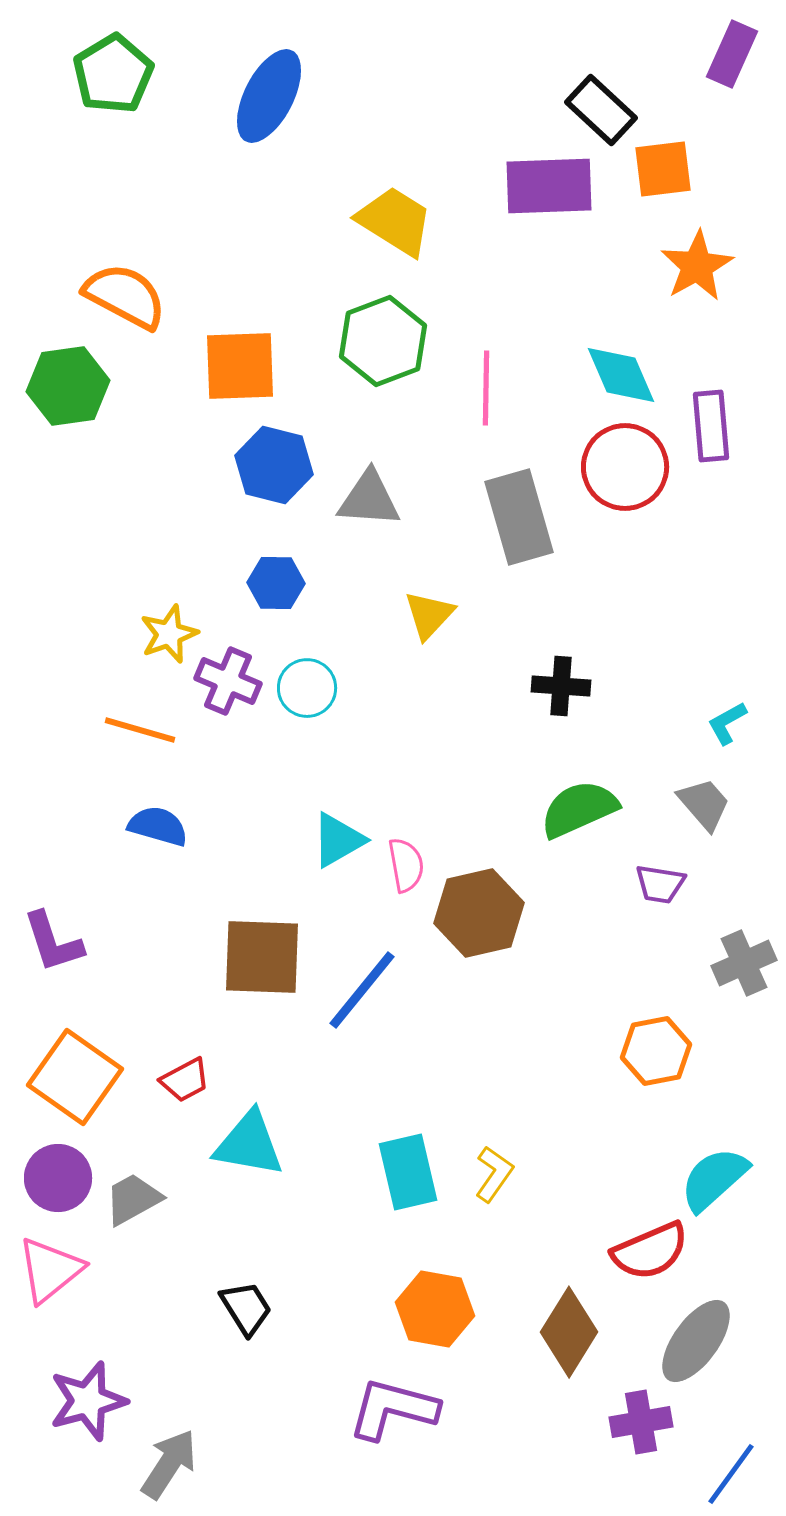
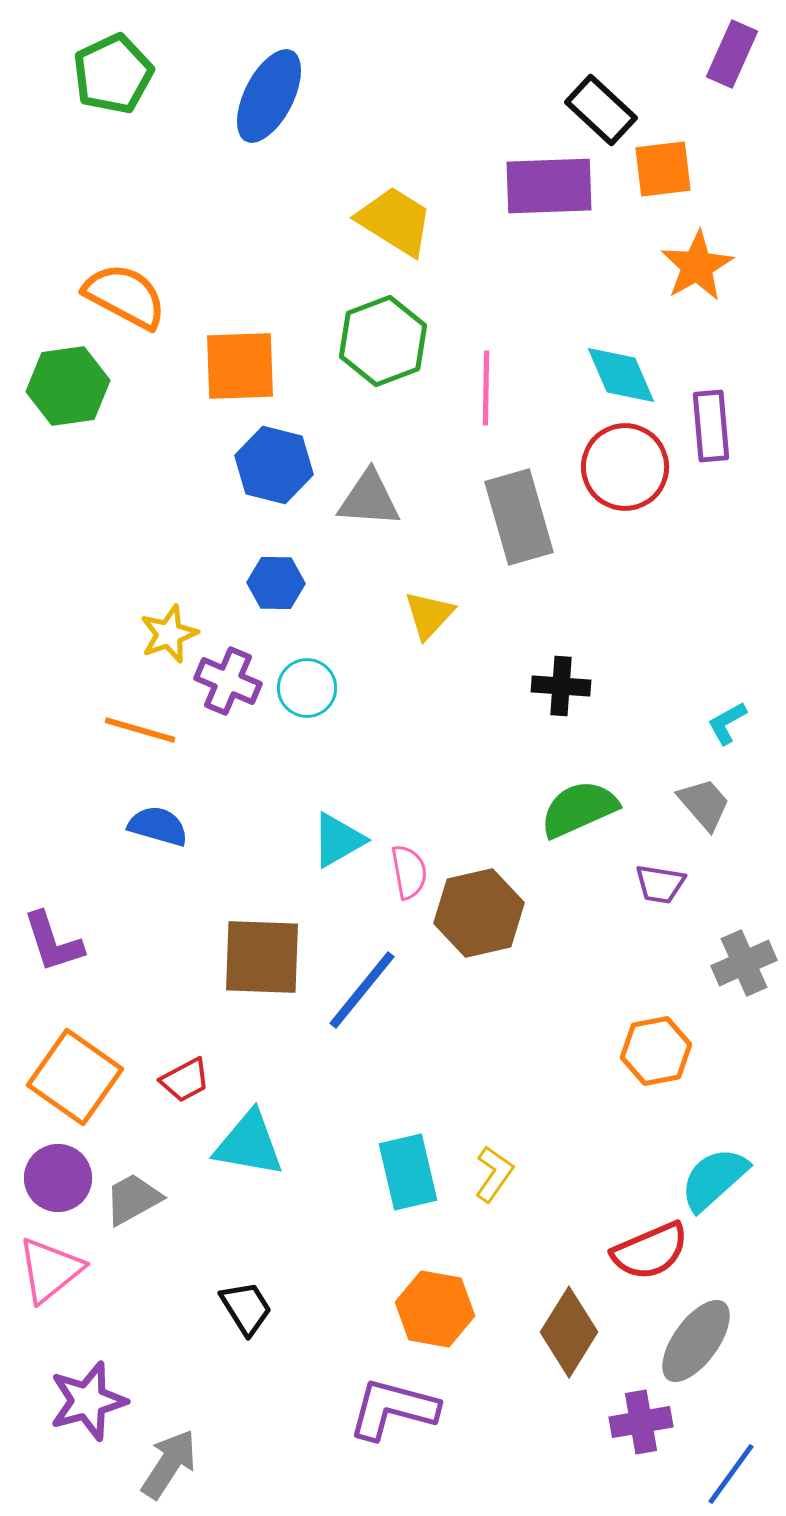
green pentagon at (113, 74): rotated 6 degrees clockwise
pink semicircle at (406, 865): moved 3 px right, 7 px down
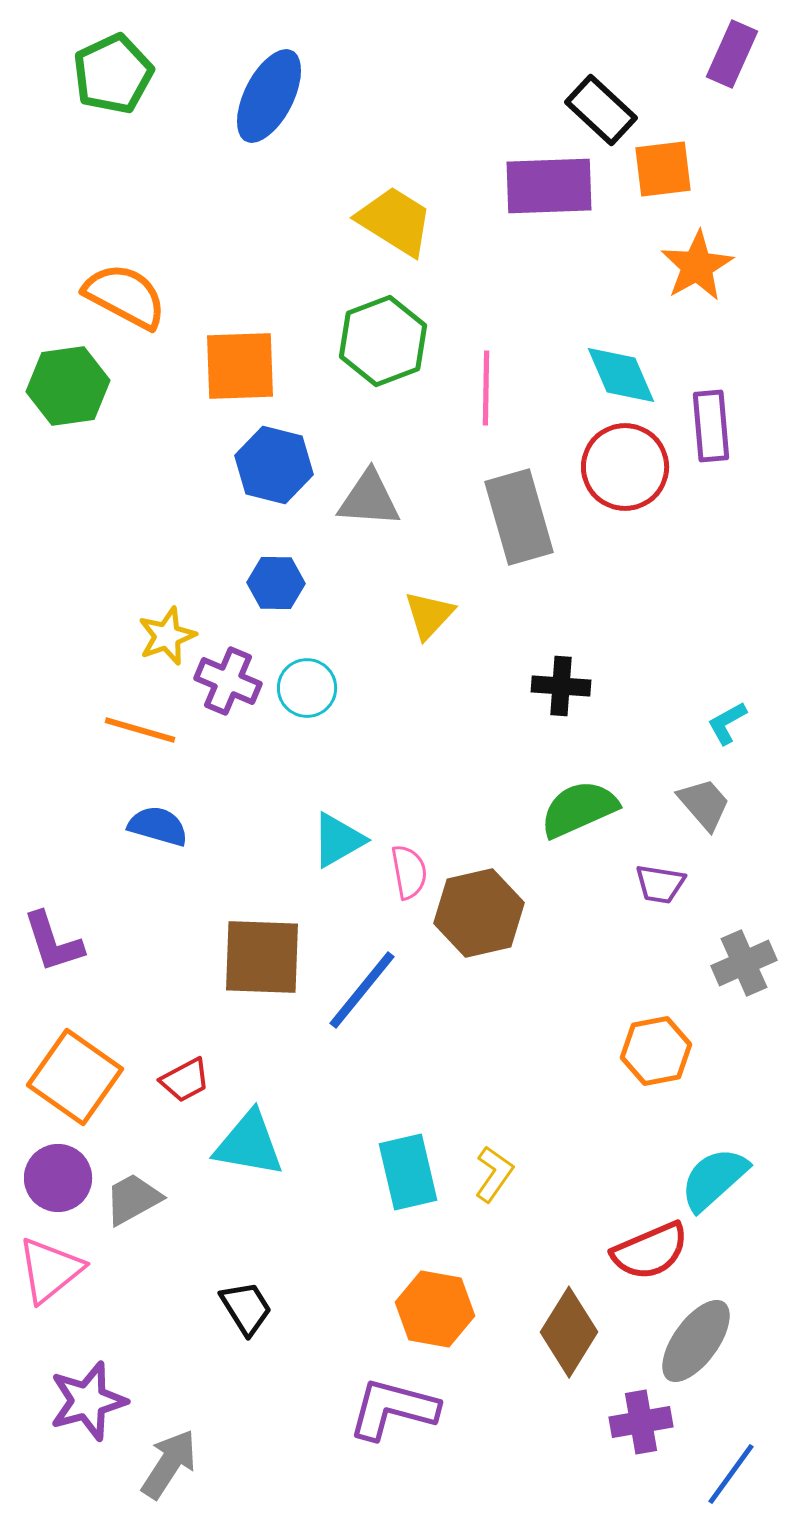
yellow star at (169, 634): moved 2 px left, 2 px down
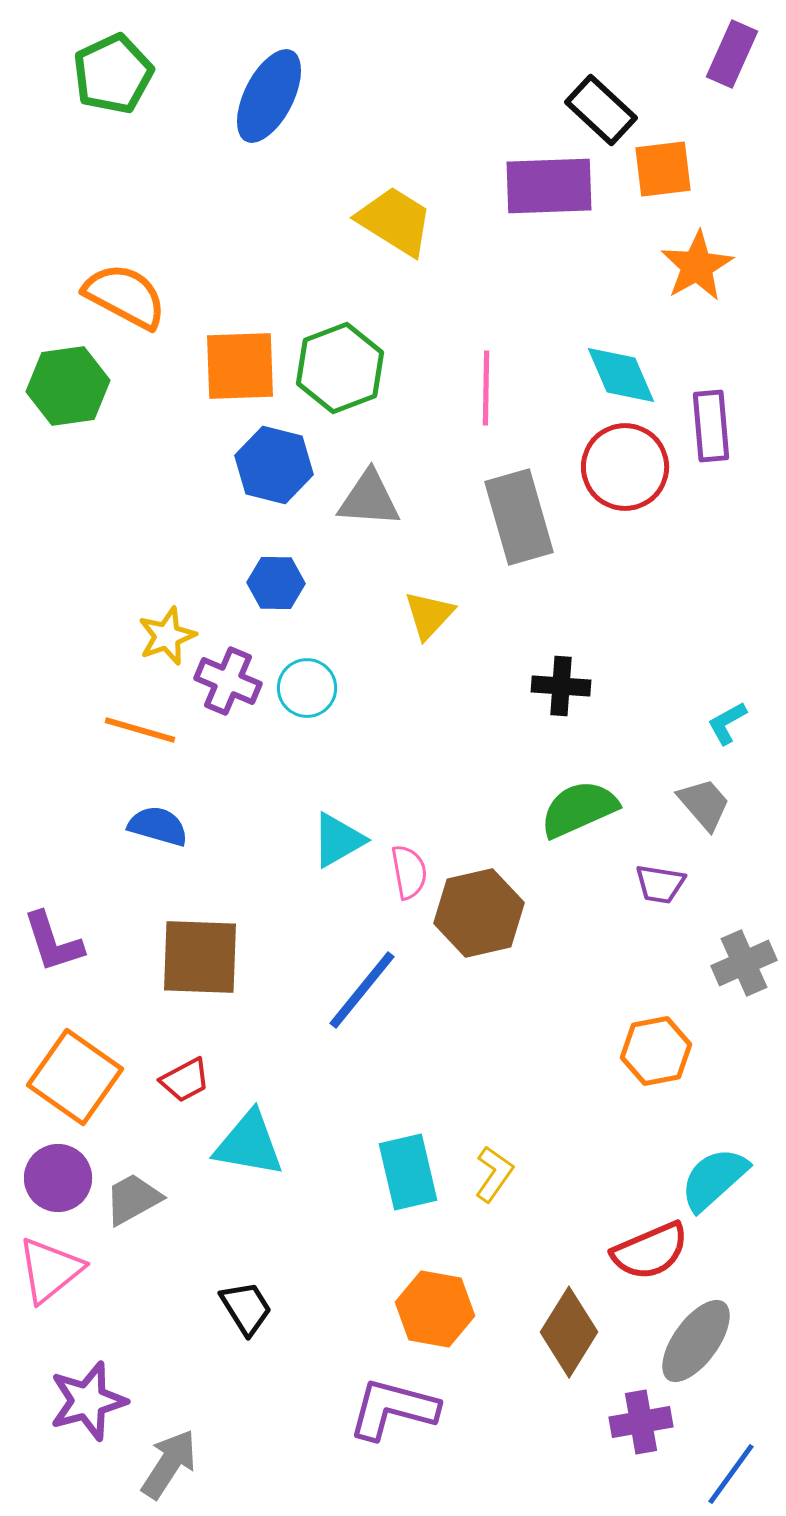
green hexagon at (383, 341): moved 43 px left, 27 px down
brown square at (262, 957): moved 62 px left
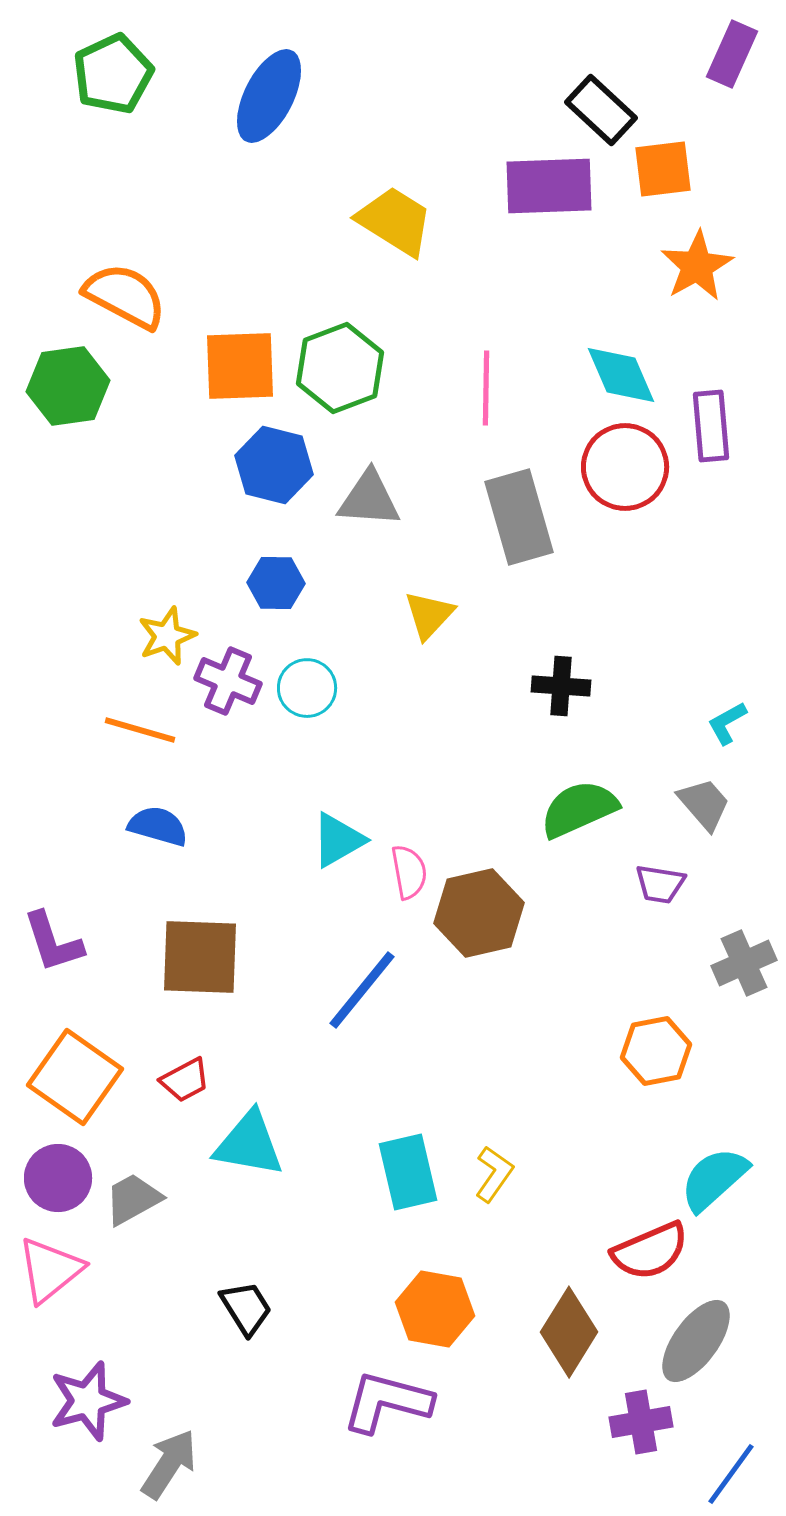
purple L-shape at (393, 1409): moved 6 px left, 7 px up
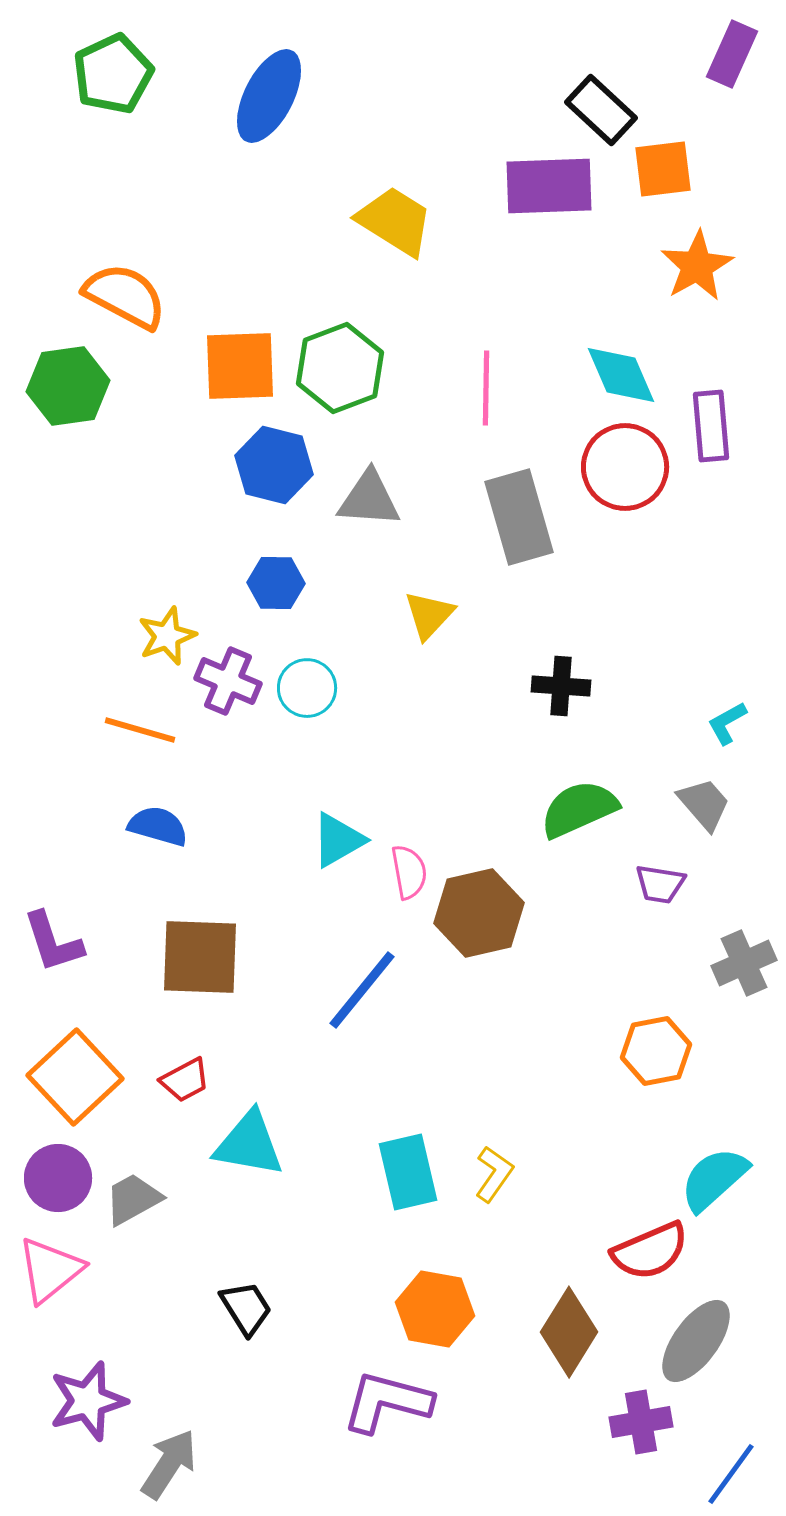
orange square at (75, 1077): rotated 12 degrees clockwise
